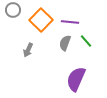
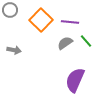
gray circle: moved 3 px left
gray semicircle: rotated 35 degrees clockwise
gray arrow: moved 14 px left; rotated 104 degrees counterclockwise
purple semicircle: moved 1 px left, 1 px down
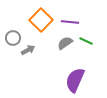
gray circle: moved 3 px right, 28 px down
green line: rotated 24 degrees counterclockwise
gray arrow: moved 14 px right; rotated 40 degrees counterclockwise
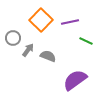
purple line: rotated 18 degrees counterclockwise
gray semicircle: moved 17 px left, 13 px down; rotated 56 degrees clockwise
gray arrow: rotated 24 degrees counterclockwise
purple semicircle: rotated 30 degrees clockwise
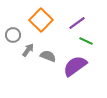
purple line: moved 7 px right, 1 px down; rotated 24 degrees counterclockwise
gray circle: moved 3 px up
purple semicircle: moved 14 px up
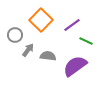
purple line: moved 5 px left, 2 px down
gray circle: moved 2 px right
gray semicircle: rotated 14 degrees counterclockwise
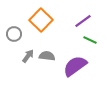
purple line: moved 11 px right, 4 px up
gray circle: moved 1 px left, 1 px up
green line: moved 4 px right, 1 px up
gray arrow: moved 6 px down
gray semicircle: moved 1 px left
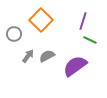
purple line: rotated 36 degrees counterclockwise
gray semicircle: rotated 35 degrees counterclockwise
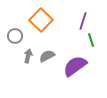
gray circle: moved 1 px right, 2 px down
green line: moved 1 px right; rotated 48 degrees clockwise
gray arrow: rotated 24 degrees counterclockwise
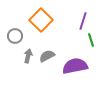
purple semicircle: rotated 25 degrees clockwise
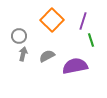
orange square: moved 11 px right
gray circle: moved 4 px right
gray arrow: moved 5 px left, 2 px up
